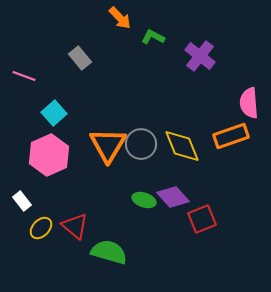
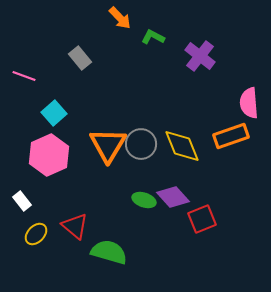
yellow ellipse: moved 5 px left, 6 px down
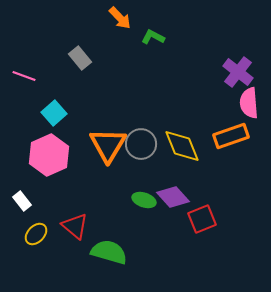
purple cross: moved 38 px right, 16 px down
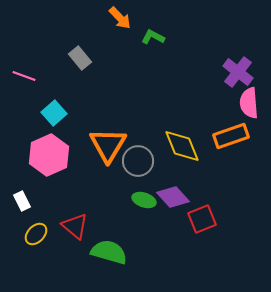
gray circle: moved 3 px left, 17 px down
white rectangle: rotated 12 degrees clockwise
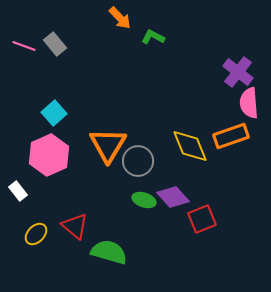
gray rectangle: moved 25 px left, 14 px up
pink line: moved 30 px up
yellow diamond: moved 8 px right
white rectangle: moved 4 px left, 10 px up; rotated 12 degrees counterclockwise
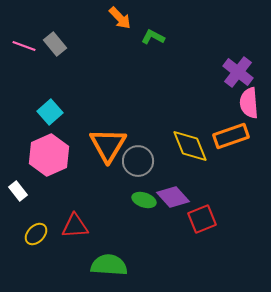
cyan square: moved 4 px left, 1 px up
red triangle: rotated 44 degrees counterclockwise
green semicircle: moved 13 px down; rotated 12 degrees counterclockwise
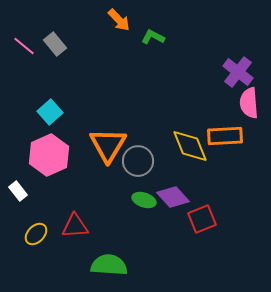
orange arrow: moved 1 px left, 2 px down
pink line: rotated 20 degrees clockwise
orange rectangle: moved 6 px left; rotated 16 degrees clockwise
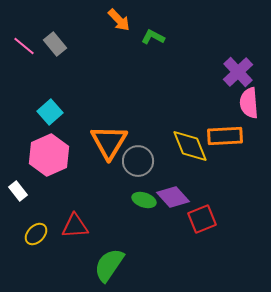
purple cross: rotated 8 degrees clockwise
orange triangle: moved 1 px right, 3 px up
green semicircle: rotated 60 degrees counterclockwise
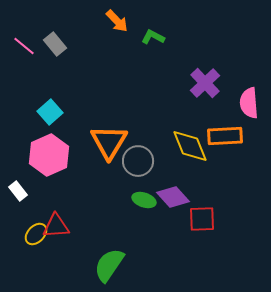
orange arrow: moved 2 px left, 1 px down
purple cross: moved 33 px left, 11 px down
red square: rotated 20 degrees clockwise
red triangle: moved 19 px left
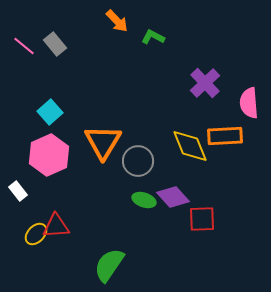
orange triangle: moved 6 px left
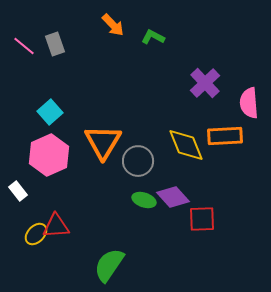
orange arrow: moved 4 px left, 4 px down
gray rectangle: rotated 20 degrees clockwise
yellow diamond: moved 4 px left, 1 px up
